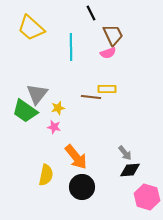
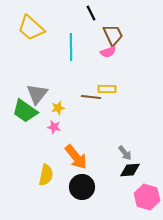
pink semicircle: moved 1 px up
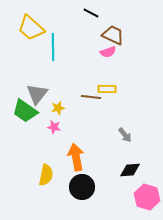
black line: rotated 35 degrees counterclockwise
brown trapezoid: rotated 40 degrees counterclockwise
cyan line: moved 18 px left
gray arrow: moved 18 px up
orange arrow: rotated 152 degrees counterclockwise
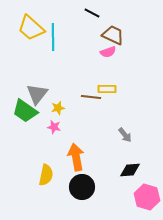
black line: moved 1 px right
cyan line: moved 10 px up
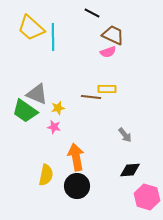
gray triangle: rotated 45 degrees counterclockwise
black circle: moved 5 px left, 1 px up
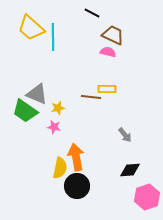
pink semicircle: rotated 147 degrees counterclockwise
yellow semicircle: moved 14 px right, 7 px up
pink hexagon: rotated 25 degrees clockwise
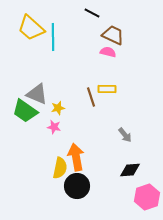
brown line: rotated 66 degrees clockwise
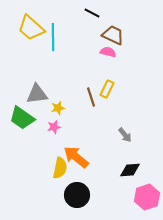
yellow rectangle: rotated 66 degrees counterclockwise
gray triangle: rotated 30 degrees counterclockwise
green trapezoid: moved 3 px left, 7 px down
pink star: rotated 24 degrees counterclockwise
orange arrow: rotated 40 degrees counterclockwise
black circle: moved 9 px down
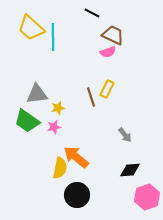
pink semicircle: rotated 147 degrees clockwise
green trapezoid: moved 5 px right, 3 px down
